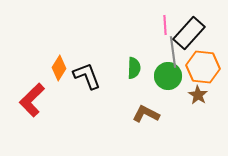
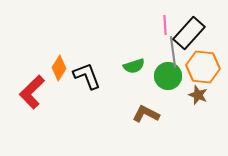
green semicircle: moved 2 px up; rotated 70 degrees clockwise
brown star: rotated 12 degrees counterclockwise
red L-shape: moved 8 px up
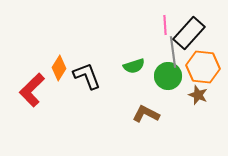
red L-shape: moved 2 px up
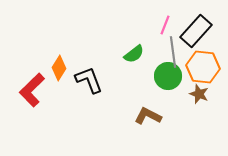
pink line: rotated 24 degrees clockwise
black rectangle: moved 7 px right, 2 px up
green semicircle: moved 12 px up; rotated 20 degrees counterclockwise
black L-shape: moved 2 px right, 4 px down
brown star: moved 1 px right, 1 px up
brown L-shape: moved 2 px right, 2 px down
